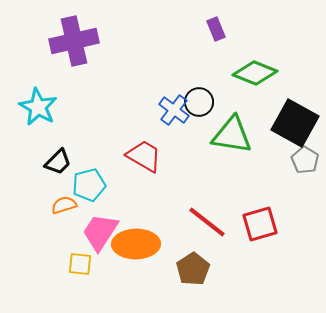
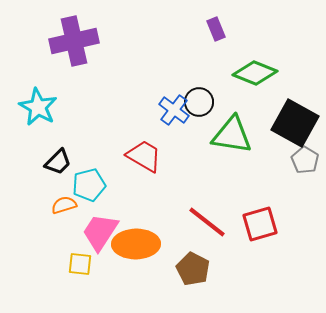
brown pentagon: rotated 12 degrees counterclockwise
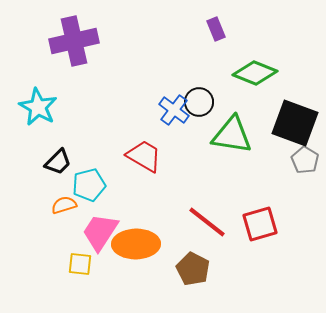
black square: rotated 9 degrees counterclockwise
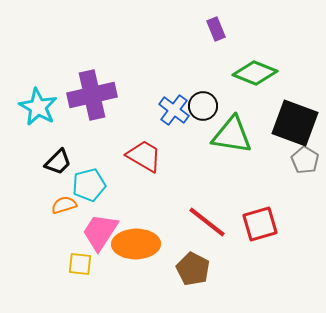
purple cross: moved 18 px right, 54 px down
black circle: moved 4 px right, 4 px down
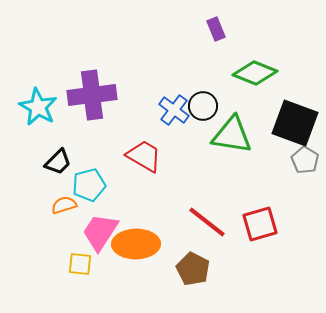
purple cross: rotated 6 degrees clockwise
